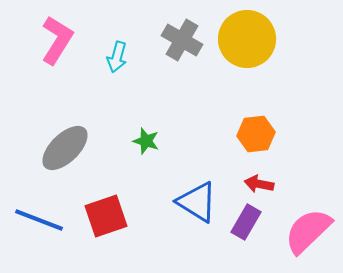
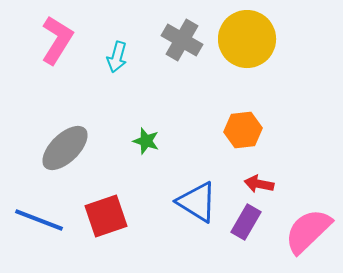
orange hexagon: moved 13 px left, 4 px up
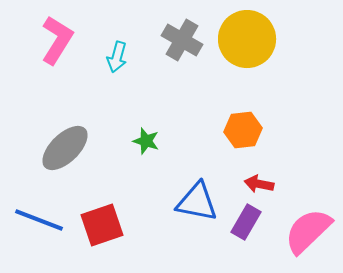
blue triangle: rotated 21 degrees counterclockwise
red square: moved 4 px left, 9 px down
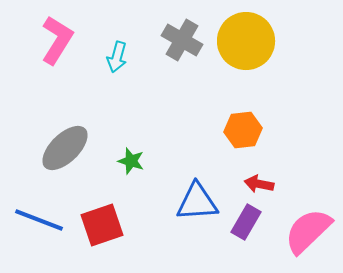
yellow circle: moved 1 px left, 2 px down
green star: moved 15 px left, 20 px down
blue triangle: rotated 15 degrees counterclockwise
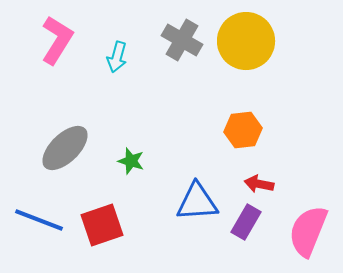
pink semicircle: rotated 24 degrees counterclockwise
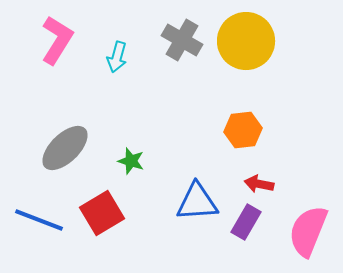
red square: moved 12 px up; rotated 12 degrees counterclockwise
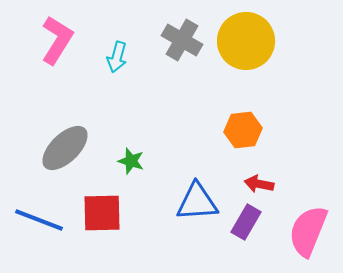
red square: rotated 30 degrees clockwise
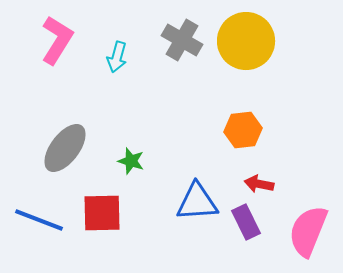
gray ellipse: rotated 9 degrees counterclockwise
purple rectangle: rotated 56 degrees counterclockwise
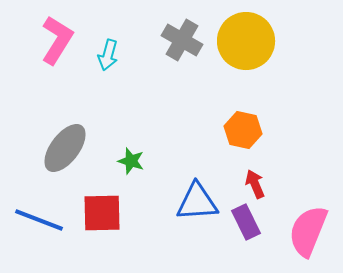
cyan arrow: moved 9 px left, 2 px up
orange hexagon: rotated 18 degrees clockwise
red arrow: moved 4 px left; rotated 56 degrees clockwise
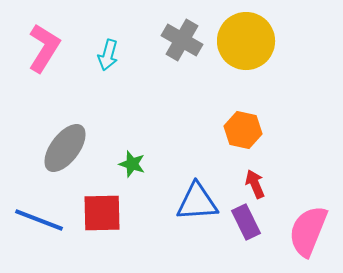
pink L-shape: moved 13 px left, 8 px down
green star: moved 1 px right, 3 px down
